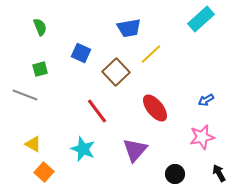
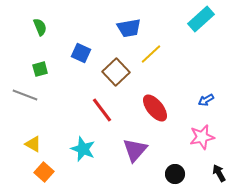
red line: moved 5 px right, 1 px up
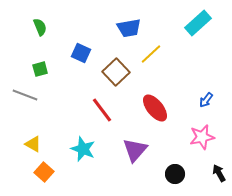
cyan rectangle: moved 3 px left, 4 px down
blue arrow: rotated 21 degrees counterclockwise
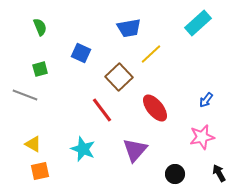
brown square: moved 3 px right, 5 px down
orange square: moved 4 px left, 1 px up; rotated 36 degrees clockwise
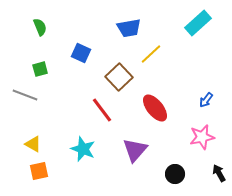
orange square: moved 1 px left
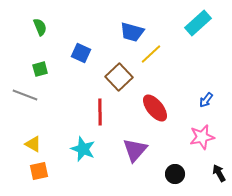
blue trapezoid: moved 3 px right, 4 px down; rotated 25 degrees clockwise
red line: moved 2 px left, 2 px down; rotated 36 degrees clockwise
